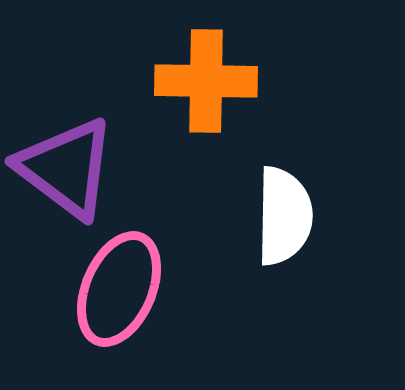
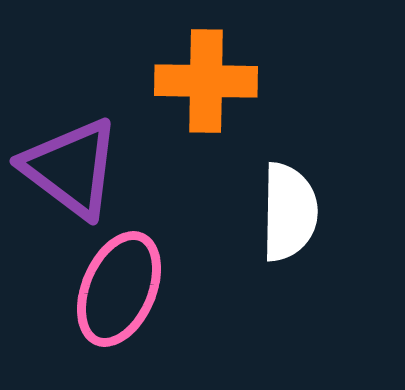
purple triangle: moved 5 px right
white semicircle: moved 5 px right, 4 px up
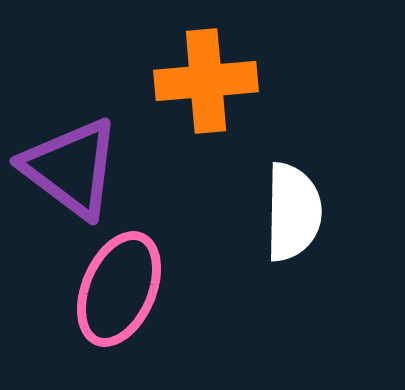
orange cross: rotated 6 degrees counterclockwise
white semicircle: moved 4 px right
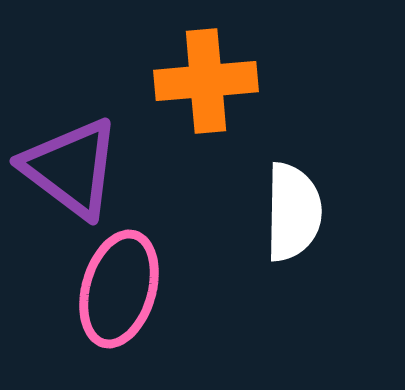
pink ellipse: rotated 7 degrees counterclockwise
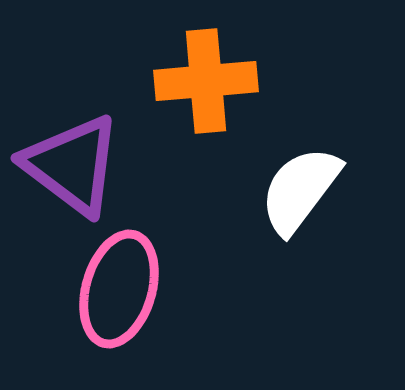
purple triangle: moved 1 px right, 3 px up
white semicircle: moved 7 px right, 22 px up; rotated 144 degrees counterclockwise
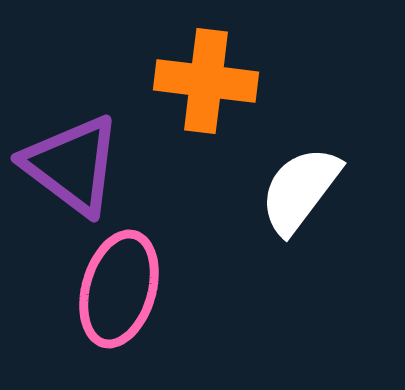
orange cross: rotated 12 degrees clockwise
